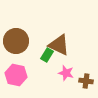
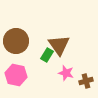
brown triangle: rotated 30 degrees clockwise
brown cross: rotated 24 degrees counterclockwise
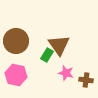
brown cross: moved 1 px up; rotated 24 degrees clockwise
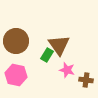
pink star: moved 1 px right, 3 px up
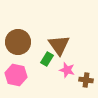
brown circle: moved 2 px right, 1 px down
green rectangle: moved 4 px down
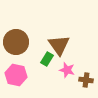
brown circle: moved 2 px left
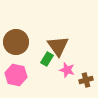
brown triangle: moved 1 px left, 1 px down
brown cross: rotated 24 degrees counterclockwise
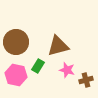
brown triangle: rotated 50 degrees clockwise
green rectangle: moved 9 px left, 7 px down
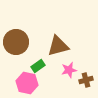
green rectangle: rotated 24 degrees clockwise
pink star: moved 2 px right; rotated 28 degrees counterclockwise
pink hexagon: moved 11 px right, 8 px down
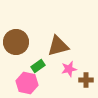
pink star: moved 1 px up
brown cross: rotated 16 degrees clockwise
